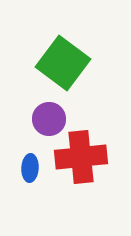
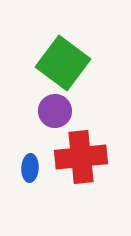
purple circle: moved 6 px right, 8 px up
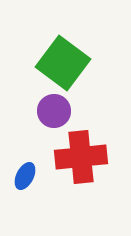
purple circle: moved 1 px left
blue ellipse: moved 5 px left, 8 px down; rotated 24 degrees clockwise
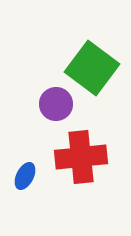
green square: moved 29 px right, 5 px down
purple circle: moved 2 px right, 7 px up
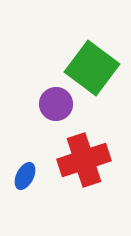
red cross: moved 3 px right, 3 px down; rotated 12 degrees counterclockwise
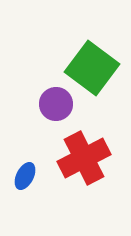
red cross: moved 2 px up; rotated 9 degrees counterclockwise
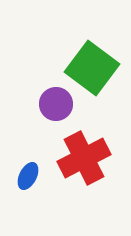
blue ellipse: moved 3 px right
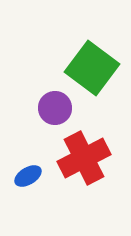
purple circle: moved 1 px left, 4 px down
blue ellipse: rotated 32 degrees clockwise
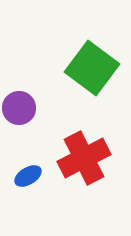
purple circle: moved 36 px left
